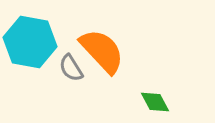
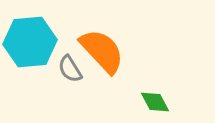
cyan hexagon: rotated 15 degrees counterclockwise
gray semicircle: moved 1 px left, 1 px down
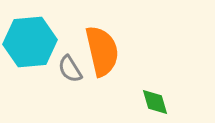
orange semicircle: rotated 30 degrees clockwise
green diamond: rotated 12 degrees clockwise
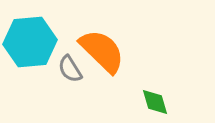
orange semicircle: rotated 33 degrees counterclockwise
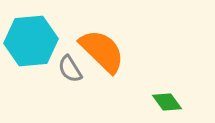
cyan hexagon: moved 1 px right, 1 px up
green diamond: moved 12 px right; rotated 20 degrees counterclockwise
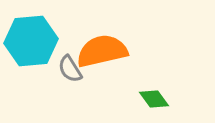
orange semicircle: rotated 57 degrees counterclockwise
green diamond: moved 13 px left, 3 px up
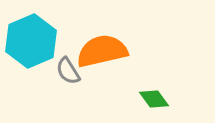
cyan hexagon: rotated 18 degrees counterclockwise
gray semicircle: moved 2 px left, 2 px down
